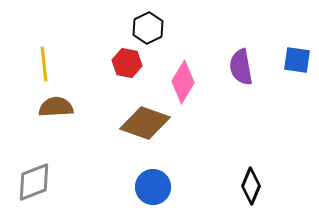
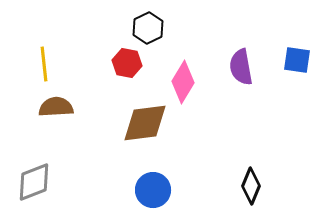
brown diamond: rotated 27 degrees counterclockwise
blue circle: moved 3 px down
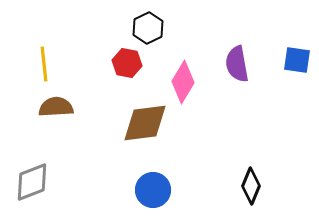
purple semicircle: moved 4 px left, 3 px up
gray diamond: moved 2 px left
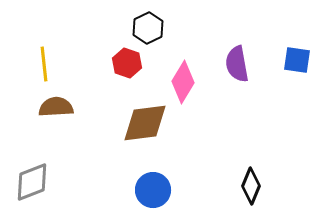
red hexagon: rotated 8 degrees clockwise
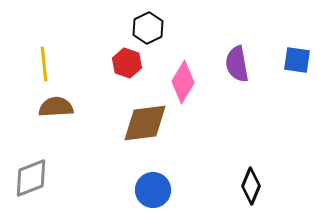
gray diamond: moved 1 px left, 4 px up
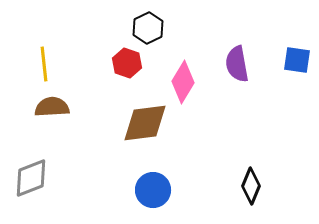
brown semicircle: moved 4 px left
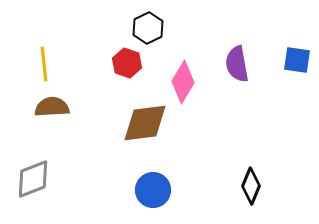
gray diamond: moved 2 px right, 1 px down
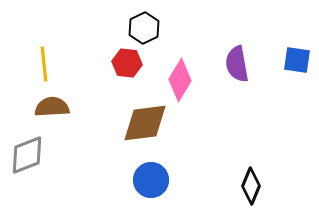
black hexagon: moved 4 px left
red hexagon: rotated 12 degrees counterclockwise
pink diamond: moved 3 px left, 2 px up
gray diamond: moved 6 px left, 24 px up
blue circle: moved 2 px left, 10 px up
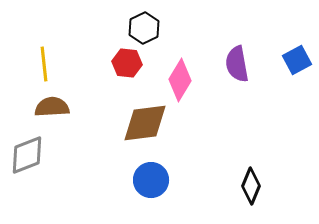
blue square: rotated 36 degrees counterclockwise
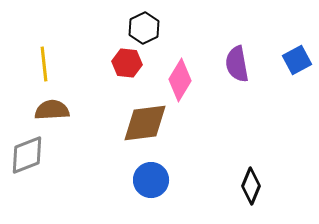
brown semicircle: moved 3 px down
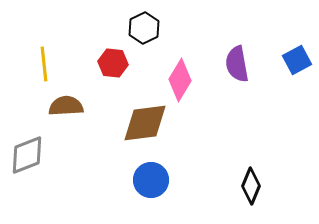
red hexagon: moved 14 px left
brown semicircle: moved 14 px right, 4 px up
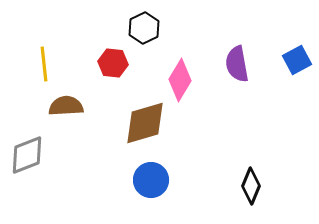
brown diamond: rotated 9 degrees counterclockwise
